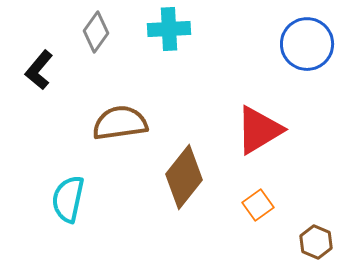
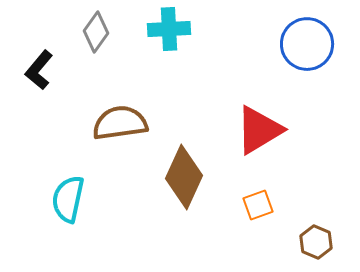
brown diamond: rotated 14 degrees counterclockwise
orange square: rotated 16 degrees clockwise
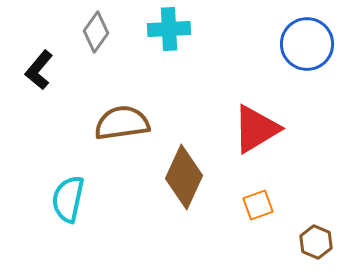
brown semicircle: moved 2 px right
red triangle: moved 3 px left, 1 px up
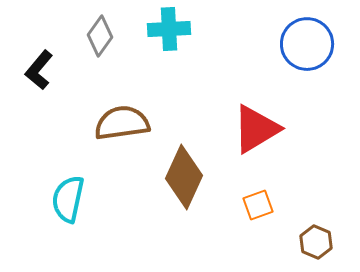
gray diamond: moved 4 px right, 4 px down
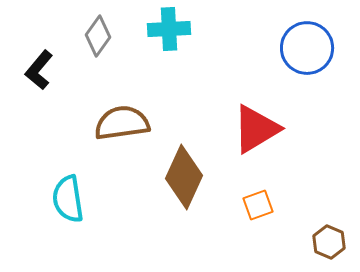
gray diamond: moved 2 px left
blue circle: moved 4 px down
cyan semicircle: rotated 21 degrees counterclockwise
brown hexagon: moved 13 px right
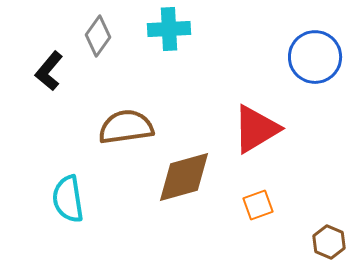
blue circle: moved 8 px right, 9 px down
black L-shape: moved 10 px right, 1 px down
brown semicircle: moved 4 px right, 4 px down
brown diamond: rotated 50 degrees clockwise
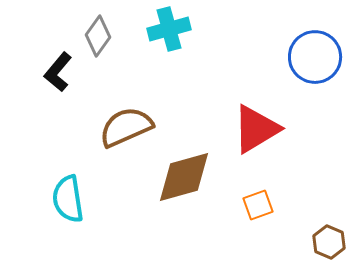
cyan cross: rotated 12 degrees counterclockwise
black L-shape: moved 9 px right, 1 px down
brown semicircle: rotated 16 degrees counterclockwise
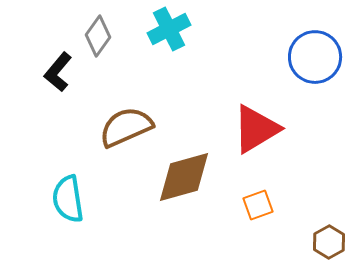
cyan cross: rotated 12 degrees counterclockwise
brown hexagon: rotated 8 degrees clockwise
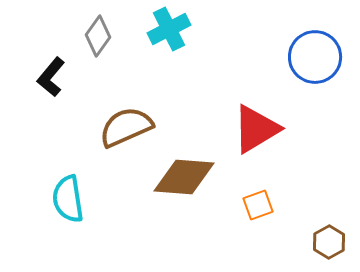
black L-shape: moved 7 px left, 5 px down
brown diamond: rotated 20 degrees clockwise
